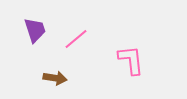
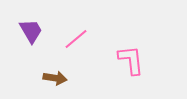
purple trapezoid: moved 4 px left, 1 px down; rotated 12 degrees counterclockwise
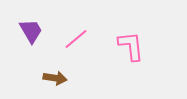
pink L-shape: moved 14 px up
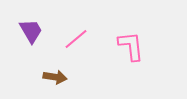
brown arrow: moved 1 px up
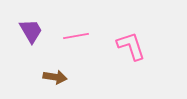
pink line: moved 3 px up; rotated 30 degrees clockwise
pink L-shape: rotated 12 degrees counterclockwise
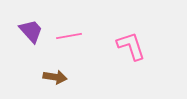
purple trapezoid: rotated 12 degrees counterclockwise
pink line: moved 7 px left
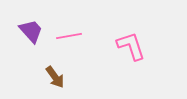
brown arrow: rotated 45 degrees clockwise
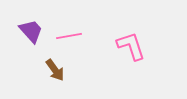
brown arrow: moved 7 px up
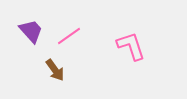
pink line: rotated 25 degrees counterclockwise
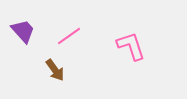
purple trapezoid: moved 8 px left
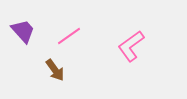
pink L-shape: rotated 108 degrees counterclockwise
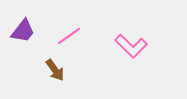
purple trapezoid: rotated 80 degrees clockwise
pink L-shape: rotated 100 degrees counterclockwise
